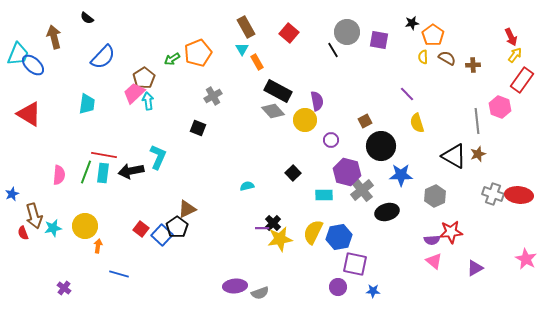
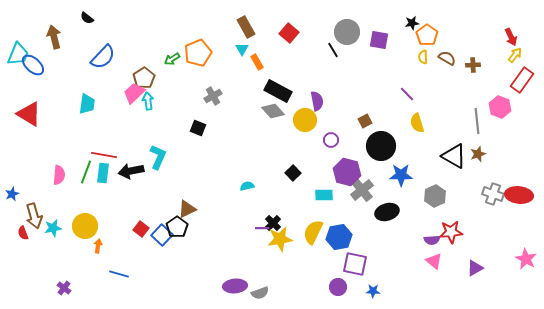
orange pentagon at (433, 35): moved 6 px left
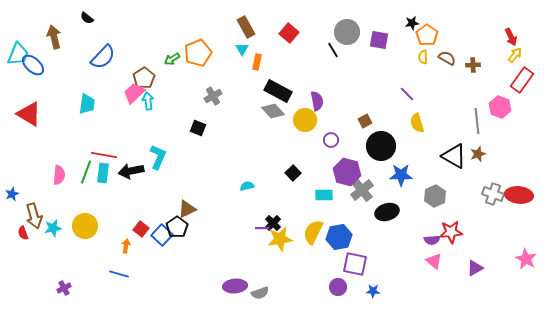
orange rectangle at (257, 62): rotated 42 degrees clockwise
orange arrow at (98, 246): moved 28 px right
purple cross at (64, 288): rotated 24 degrees clockwise
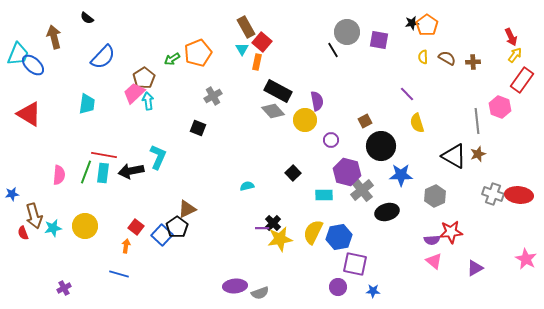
red square at (289, 33): moved 27 px left, 9 px down
orange pentagon at (427, 35): moved 10 px up
brown cross at (473, 65): moved 3 px up
blue star at (12, 194): rotated 16 degrees clockwise
red square at (141, 229): moved 5 px left, 2 px up
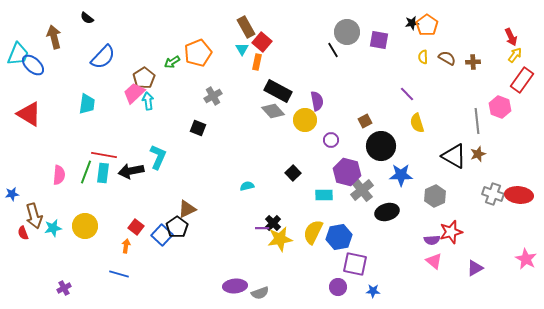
green arrow at (172, 59): moved 3 px down
red star at (451, 232): rotated 10 degrees counterclockwise
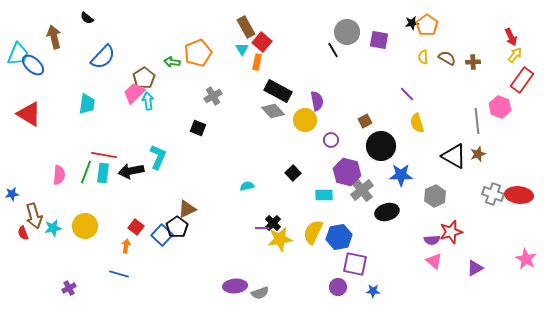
green arrow at (172, 62): rotated 42 degrees clockwise
purple cross at (64, 288): moved 5 px right
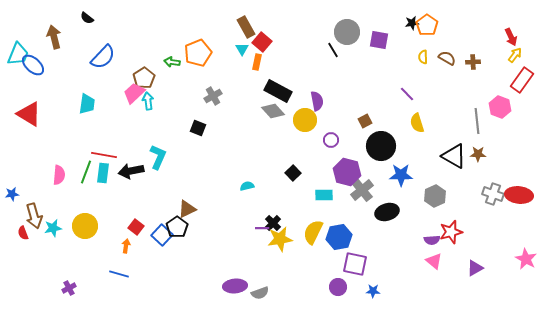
brown star at (478, 154): rotated 21 degrees clockwise
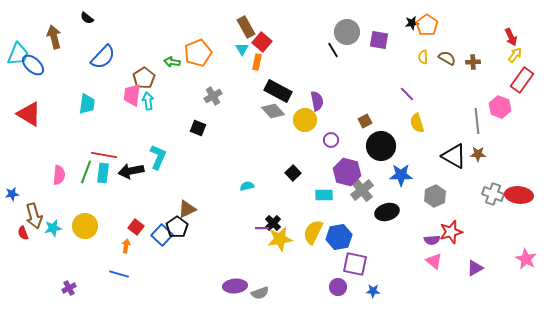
pink trapezoid at (134, 93): moved 2 px left, 2 px down; rotated 40 degrees counterclockwise
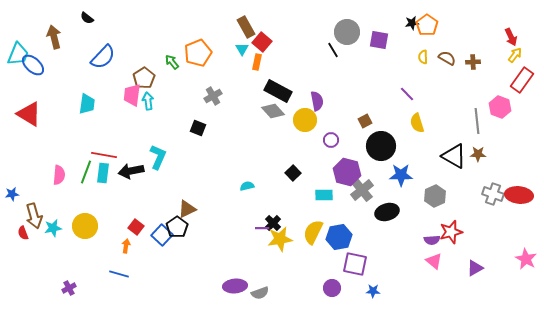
green arrow at (172, 62): rotated 42 degrees clockwise
purple circle at (338, 287): moved 6 px left, 1 px down
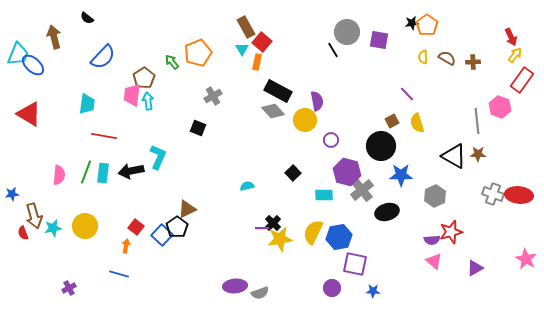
brown square at (365, 121): moved 27 px right
red line at (104, 155): moved 19 px up
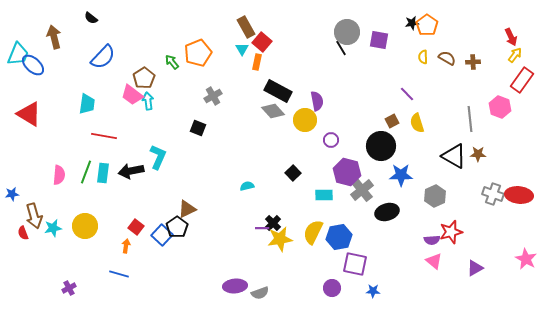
black semicircle at (87, 18): moved 4 px right
black line at (333, 50): moved 8 px right, 2 px up
pink trapezoid at (132, 95): rotated 60 degrees counterclockwise
gray line at (477, 121): moved 7 px left, 2 px up
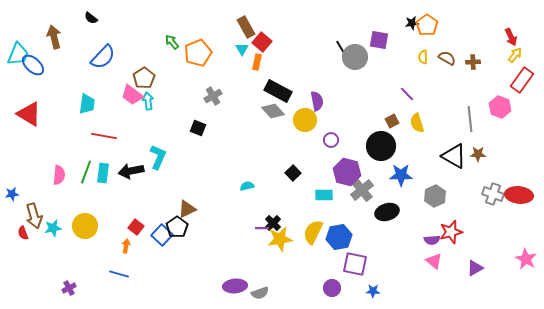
gray circle at (347, 32): moved 8 px right, 25 px down
green arrow at (172, 62): moved 20 px up
